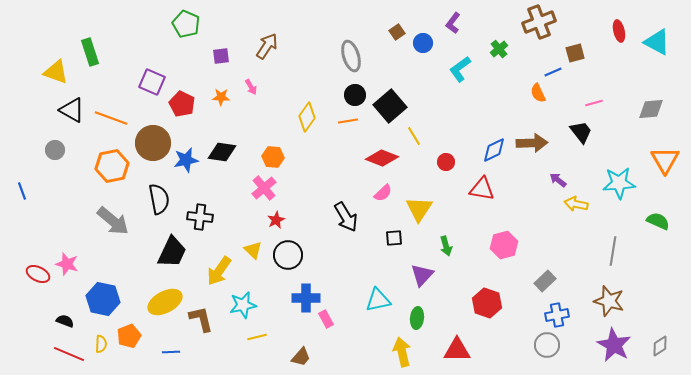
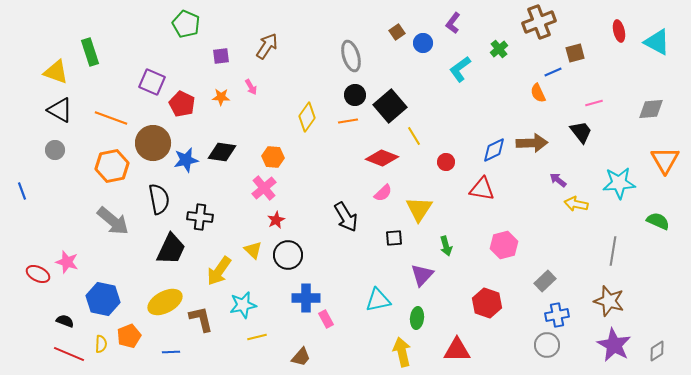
black triangle at (72, 110): moved 12 px left
black trapezoid at (172, 252): moved 1 px left, 3 px up
pink star at (67, 264): moved 2 px up
gray diamond at (660, 346): moved 3 px left, 5 px down
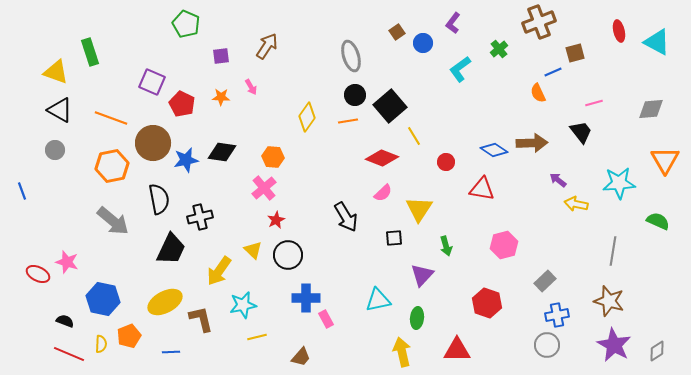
blue diamond at (494, 150): rotated 60 degrees clockwise
black cross at (200, 217): rotated 20 degrees counterclockwise
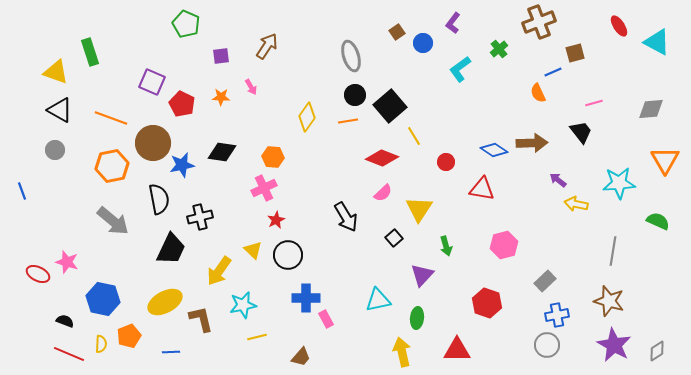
red ellipse at (619, 31): moved 5 px up; rotated 20 degrees counterclockwise
blue star at (186, 160): moved 4 px left, 5 px down
pink cross at (264, 188): rotated 15 degrees clockwise
black square at (394, 238): rotated 36 degrees counterclockwise
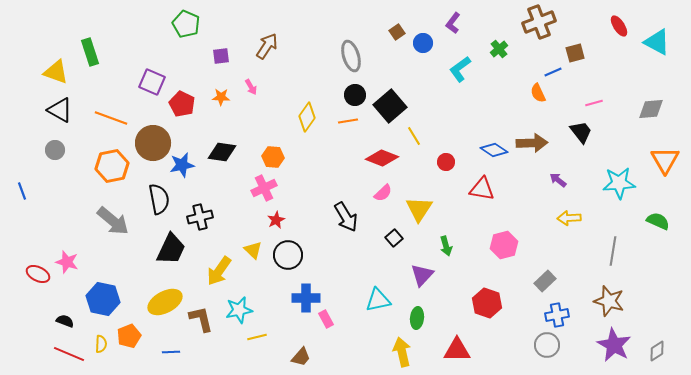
yellow arrow at (576, 204): moved 7 px left, 14 px down; rotated 15 degrees counterclockwise
cyan star at (243, 305): moved 4 px left, 5 px down
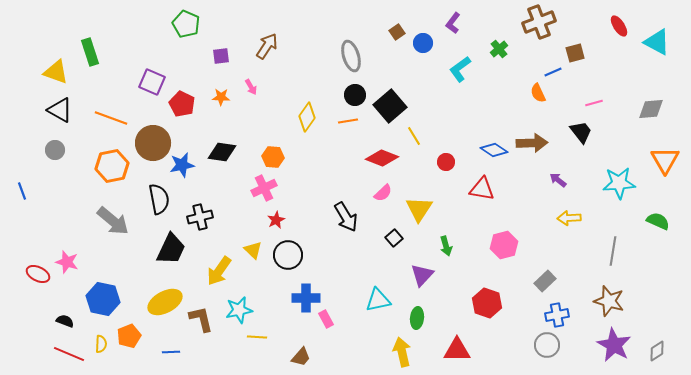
yellow line at (257, 337): rotated 18 degrees clockwise
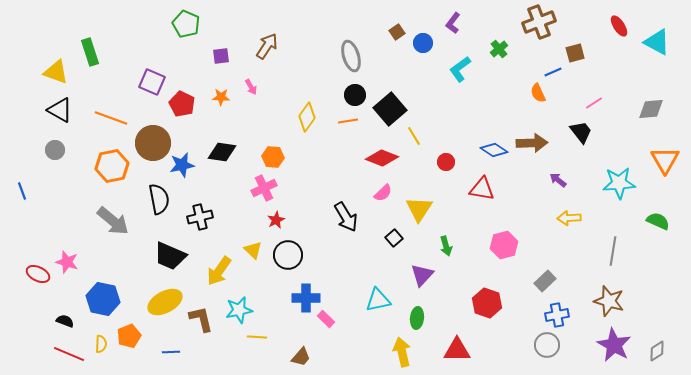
pink line at (594, 103): rotated 18 degrees counterclockwise
black square at (390, 106): moved 3 px down
black trapezoid at (171, 249): moved 1 px left, 7 px down; rotated 88 degrees clockwise
pink rectangle at (326, 319): rotated 18 degrees counterclockwise
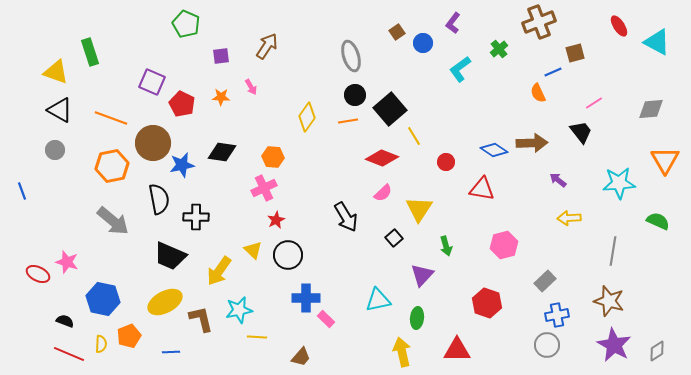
black cross at (200, 217): moved 4 px left; rotated 15 degrees clockwise
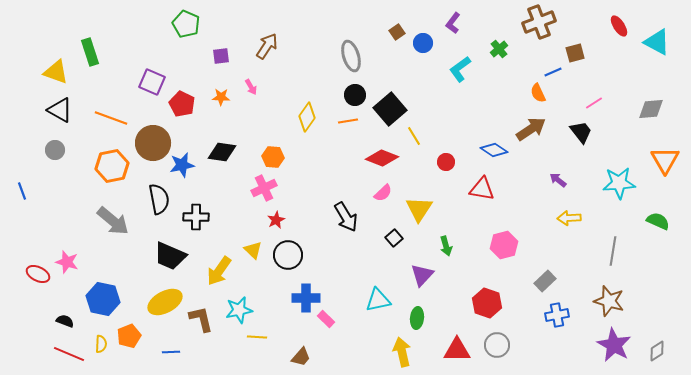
brown arrow at (532, 143): moved 1 px left, 14 px up; rotated 32 degrees counterclockwise
gray circle at (547, 345): moved 50 px left
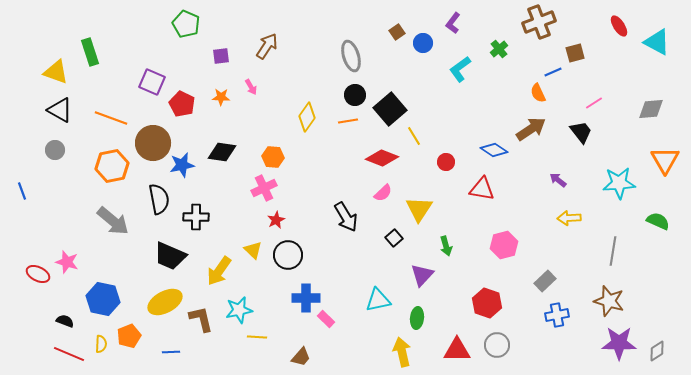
purple star at (614, 345): moved 5 px right, 2 px up; rotated 28 degrees counterclockwise
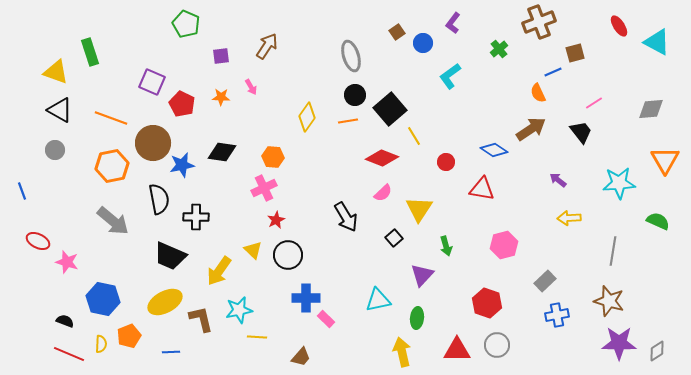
cyan L-shape at (460, 69): moved 10 px left, 7 px down
red ellipse at (38, 274): moved 33 px up
